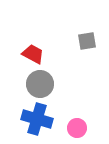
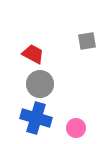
blue cross: moved 1 px left, 1 px up
pink circle: moved 1 px left
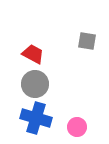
gray square: rotated 18 degrees clockwise
gray circle: moved 5 px left
pink circle: moved 1 px right, 1 px up
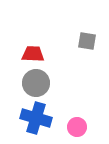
red trapezoid: rotated 25 degrees counterclockwise
gray circle: moved 1 px right, 1 px up
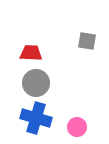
red trapezoid: moved 2 px left, 1 px up
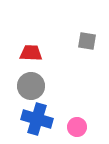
gray circle: moved 5 px left, 3 px down
blue cross: moved 1 px right, 1 px down
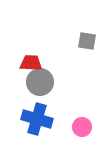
red trapezoid: moved 10 px down
gray circle: moved 9 px right, 4 px up
pink circle: moved 5 px right
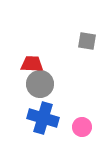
red trapezoid: moved 1 px right, 1 px down
gray circle: moved 2 px down
blue cross: moved 6 px right, 1 px up
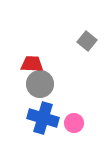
gray square: rotated 30 degrees clockwise
pink circle: moved 8 px left, 4 px up
